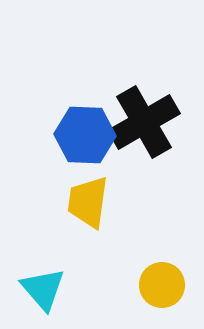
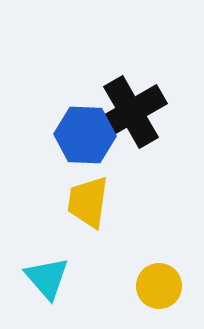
black cross: moved 13 px left, 10 px up
yellow circle: moved 3 px left, 1 px down
cyan triangle: moved 4 px right, 11 px up
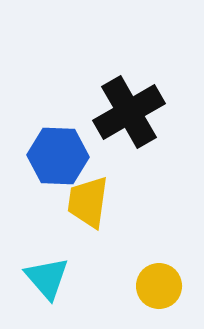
black cross: moved 2 px left
blue hexagon: moved 27 px left, 21 px down
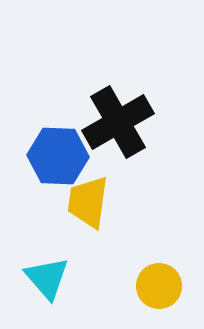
black cross: moved 11 px left, 10 px down
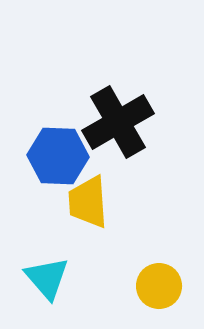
yellow trapezoid: rotated 12 degrees counterclockwise
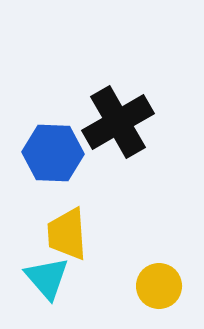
blue hexagon: moved 5 px left, 3 px up
yellow trapezoid: moved 21 px left, 32 px down
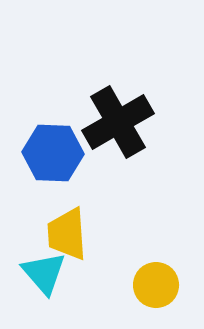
cyan triangle: moved 3 px left, 5 px up
yellow circle: moved 3 px left, 1 px up
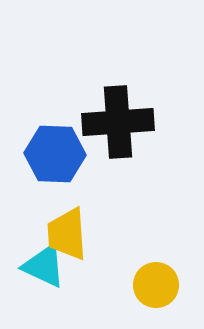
black cross: rotated 26 degrees clockwise
blue hexagon: moved 2 px right, 1 px down
cyan triangle: moved 7 px up; rotated 24 degrees counterclockwise
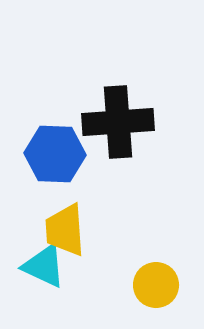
yellow trapezoid: moved 2 px left, 4 px up
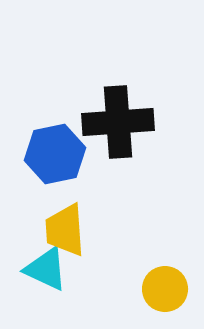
blue hexagon: rotated 14 degrees counterclockwise
cyan triangle: moved 2 px right, 3 px down
yellow circle: moved 9 px right, 4 px down
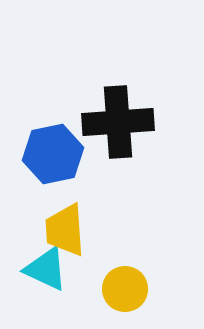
blue hexagon: moved 2 px left
yellow circle: moved 40 px left
